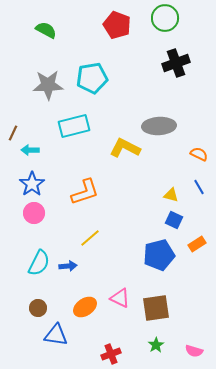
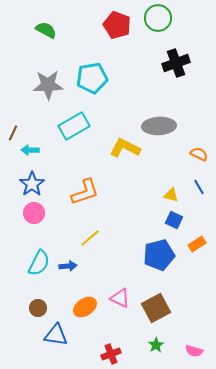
green circle: moved 7 px left
cyan rectangle: rotated 16 degrees counterclockwise
brown square: rotated 20 degrees counterclockwise
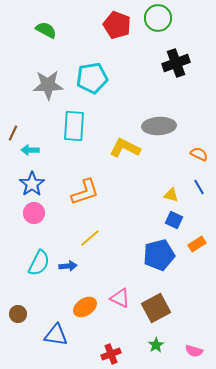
cyan rectangle: rotated 56 degrees counterclockwise
brown circle: moved 20 px left, 6 px down
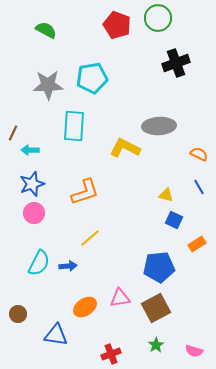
blue star: rotated 15 degrees clockwise
yellow triangle: moved 5 px left
blue pentagon: moved 12 px down; rotated 8 degrees clockwise
pink triangle: rotated 35 degrees counterclockwise
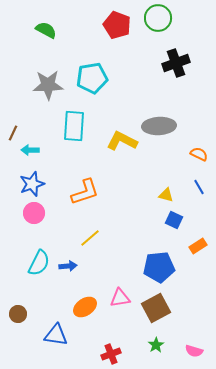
yellow L-shape: moved 3 px left, 7 px up
orange rectangle: moved 1 px right, 2 px down
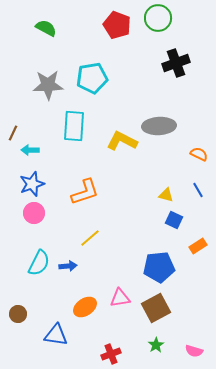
green semicircle: moved 2 px up
blue line: moved 1 px left, 3 px down
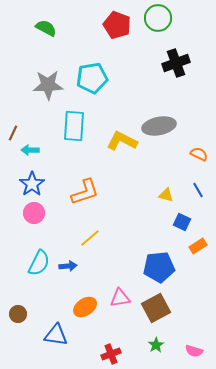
gray ellipse: rotated 8 degrees counterclockwise
blue star: rotated 15 degrees counterclockwise
blue square: moved 8 px right, 2 px down
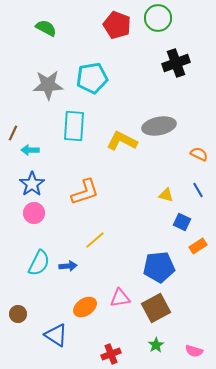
yellow line: moved 5 px right, 2 px down
blue triangle: rotated 25 degrees clockwise
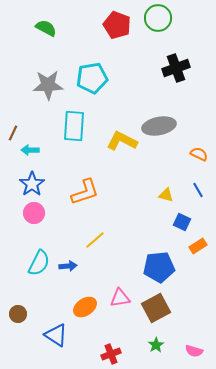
black cross: moved 5 px down
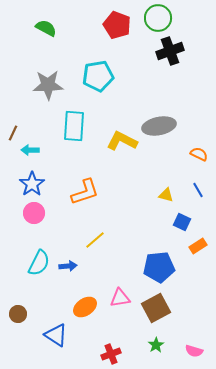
black cross: moved 6 px left, 17 px up
cyan pentagon: moved 6 px right, 2 px up
